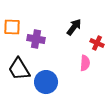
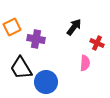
orange square: rotated 30 degrees counterclockwise
black trapezoid: moved 2 px right, 1 px up
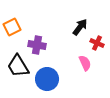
black arrow: moved 6 px right
purple cross: moved 1 px right, 6 px down
pink semicircle: rotated 28 degrees counterclockwise
black trapezoid: moved 3 px left, 2 px up
blue circle: moved 1 px right, 3 px up
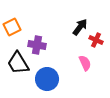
red cross: moved 1 px left, 3 px up
black trapezoid: moved 3 px up
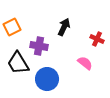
black arrow: moved 16 px left; rotated 12 degrees counterclockwise
red cross: moved 1 px right, 1 px up
purple cross: moved 2 px right, 1 px down
pink semicircle: rotated 28 degrees counterclockwise
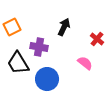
red cross: rotated 16 degrees clockwise
purple cross: moved 1 px down
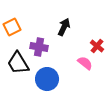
red cross: moved 7 px down
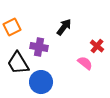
black arrow: rotated 12 degrees clockwise
blue circle: moved 6 px left, 3 px down
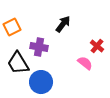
black arrow: moved 1 px left, 3 px up
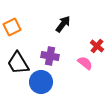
purple cross: moved 11 px right, 9 px down
